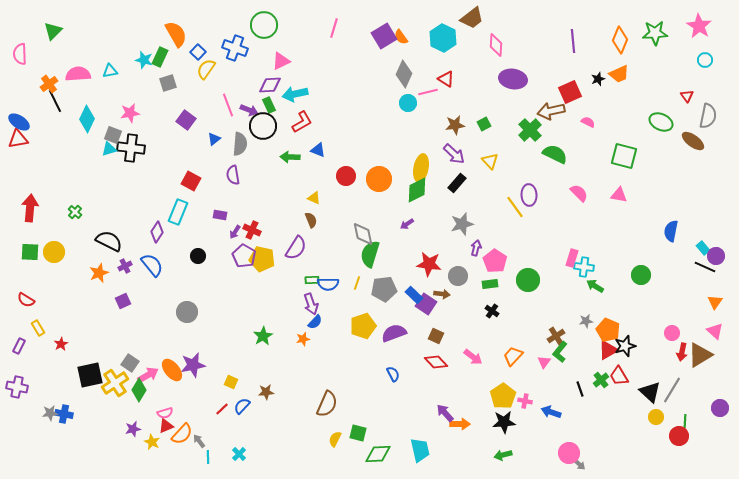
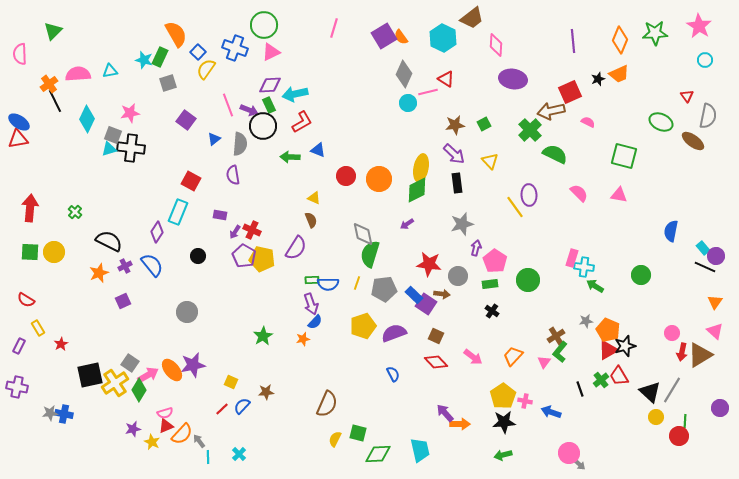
pink triangle at (281, 61): moved 10 px left, 9 px up
black rectangle at (457, 183): rotated 48 degrees counterclockwise
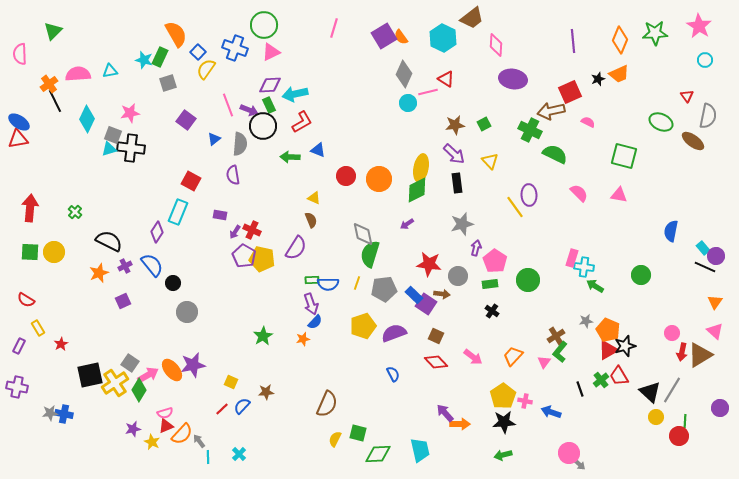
green cross at (530, 130): rotated 20 degrees counterclockwise
black circle at (198, 256): moved 25 px left, 27 px down
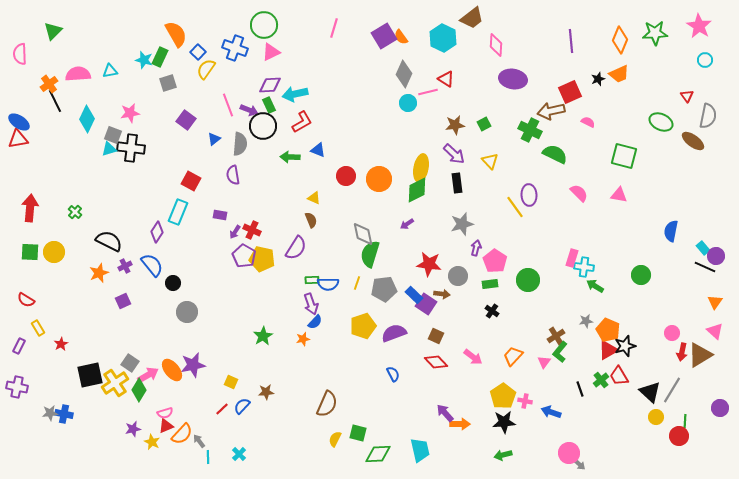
purple line at (573, 41): moved 2 px left
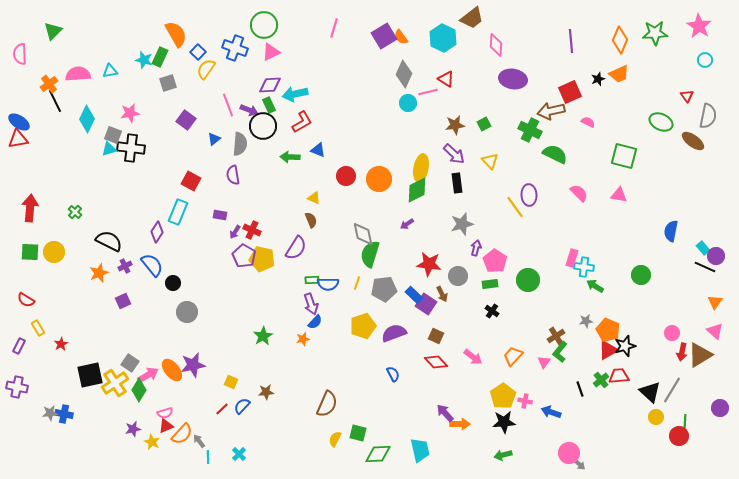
brown arrow at (442, 294): rotated 56 degrees clockwise
red trapezoid at (619, 376): rotated 115 degrees clockwise
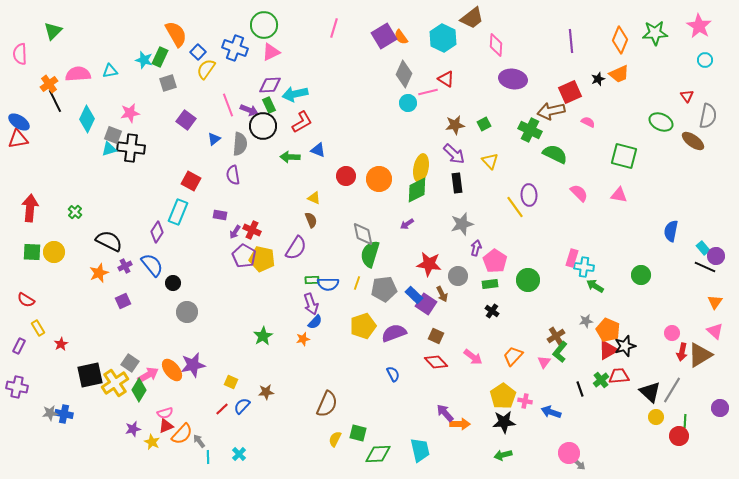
green square at (30, 252): moved 2 px right
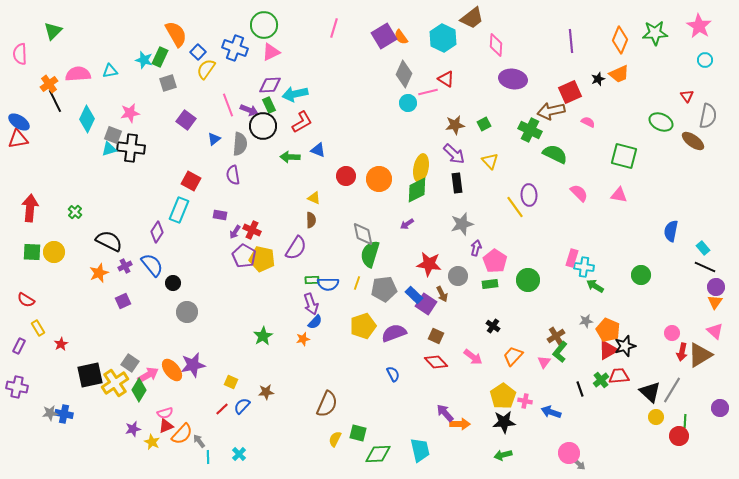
cyan rectangle at (178, 212): moved 1 px right, 2 px up
brown semicircle at (311, 220): rotated 21 degrees clockwise
purple circle at (716, 256): moved 31 px down
black cross at (492, 311): moved 1 px right, 15 px down
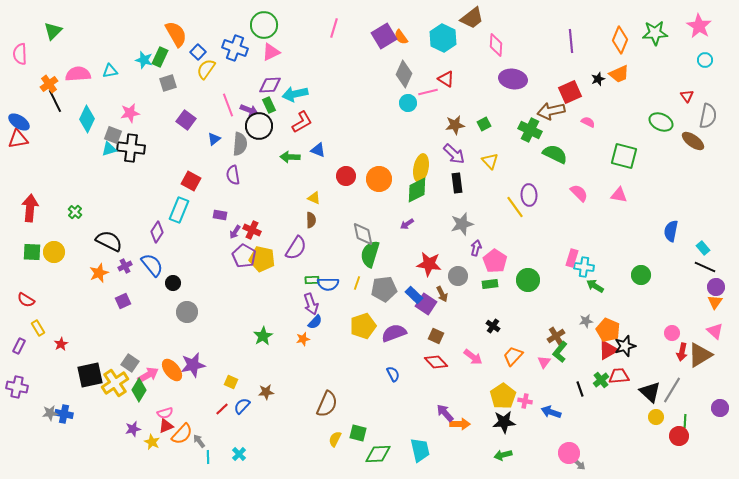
black circle at (263, 126): moved 4 px left
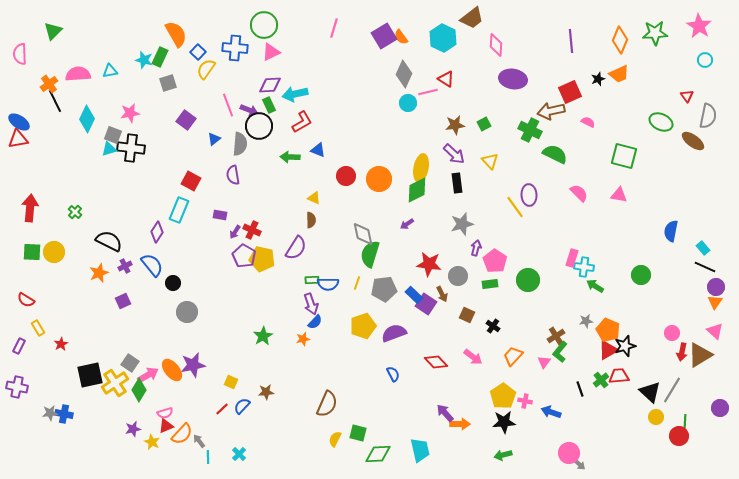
blue cross at (235, 48): rotated 15 degrees counterclockwise
brown square at (436, 336): moved 31 px right, 21 px up
